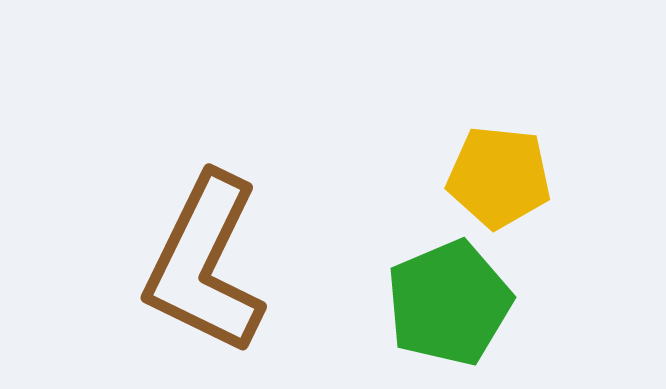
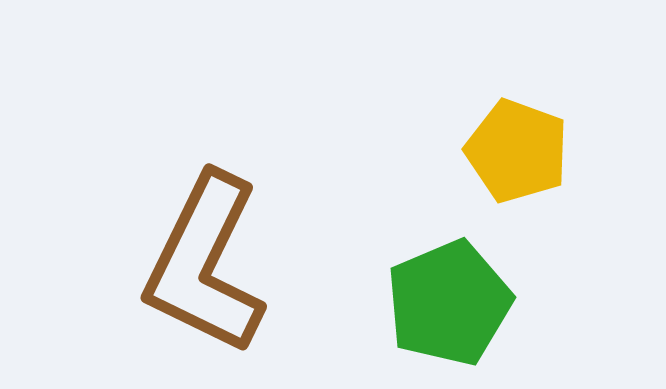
yellow pentagon: moved 18 px right, 26 px up; rotated 14 degrees clockwise
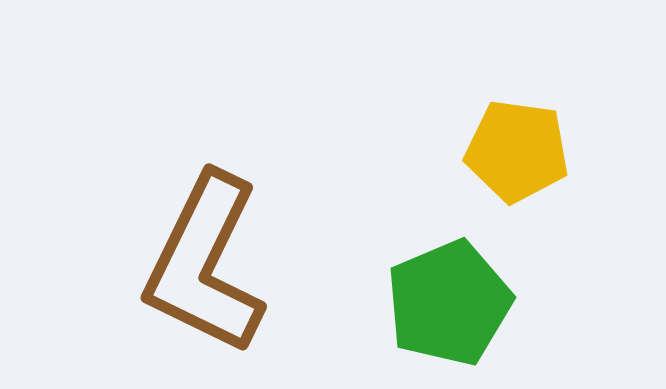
yellow pentagon: rotated 12 degrees counterclockwise
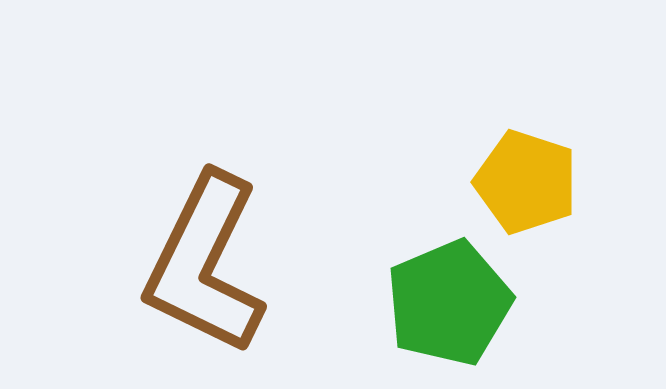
yellow pentagon: moved 9 px right, 31 px down; rotated 10 degrees clockwise
